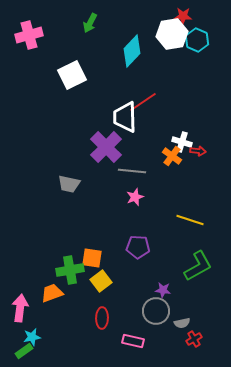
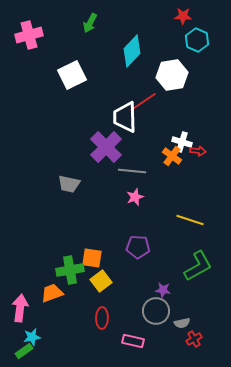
white hexagon: moved 41 px down
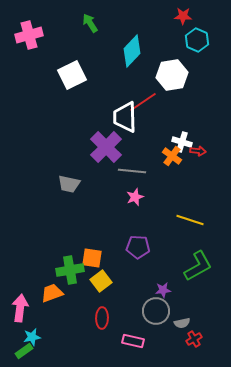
green arrow: rotated 120 degrees clockwise
purple star: rotated 14 degrees counterclockwise
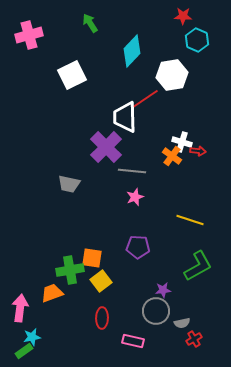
red line: moved 2 px right, 3 px up
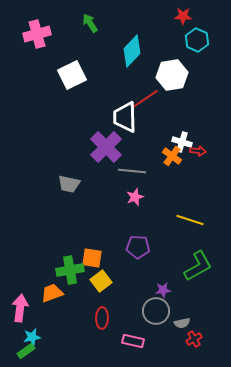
pink cross: moved 8 px right, 1 px up
green rectangle: moved 2 px right
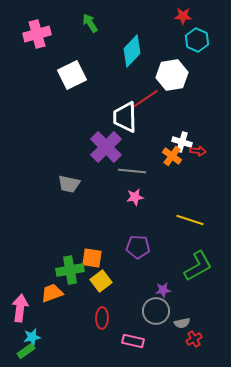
pink star: rotated 12 degrees clockwise
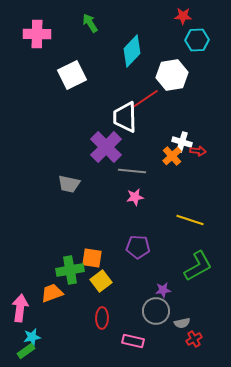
pink cross: rotated 16 degrees clockwise
cyan hexagon: rotated 25 degrees counterclockwise
orange cross: rotated 12 degrees clockwise
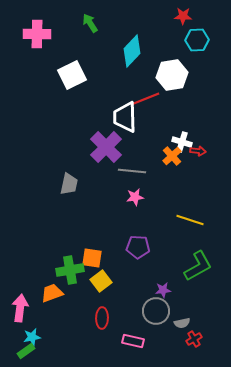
red line: rotated 12 degrees clockwise
gray trapezoid: rotated 90 degrees counterclockwise
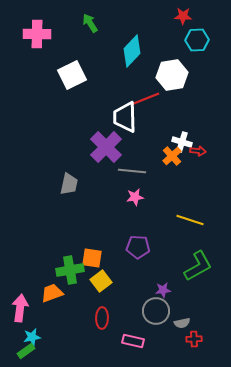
red cross: rotated 28 degrees clockwise
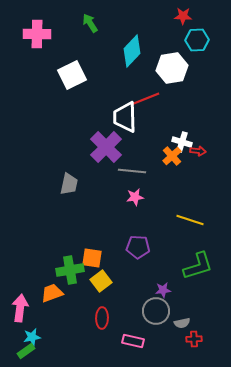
white hexagon: moved 7 px up
green L-shape: rotated 12 degrees clockwise
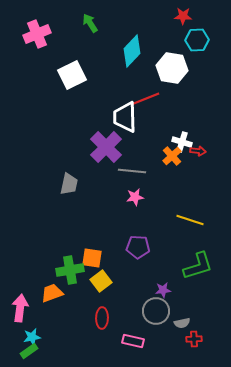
pink cross: rotated 24 degrees counterclockwise
white hexagon: rotated 20 degrees clockwise
green rectangle: moved 3 px right
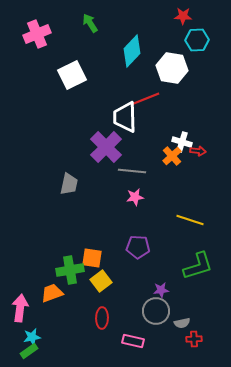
purple star: moved 2 px left
